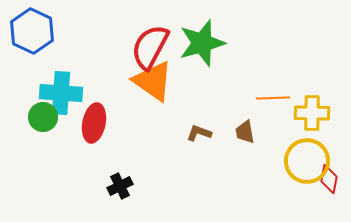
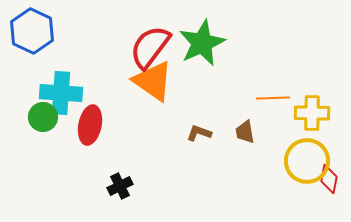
green star: rotated 9 degrees counterclockwise
red semicircle: rotated 9 degrees clockwise
red ellipse: moved 4 px left, 2 px down
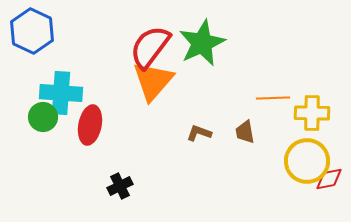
orange triangle: rotated 36 degrees clockwise
red diamond: rotated 68 degrees clockwise
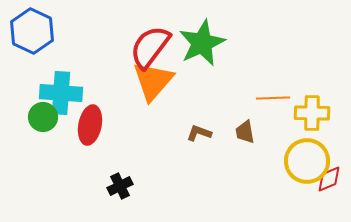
red diamond: rotated 12 degrees counterclockwise
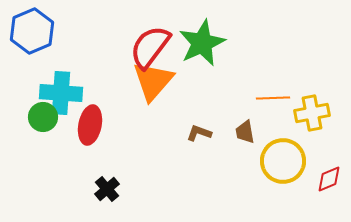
blue hexagon: rotated 12 degrees clockwise
yellow cross: rotated 12 degrees counterclockwise
yellow circle: moved 24 px left
black cross: moved 13 px left, 3 px down; rotated 15 degrees counterclockwise
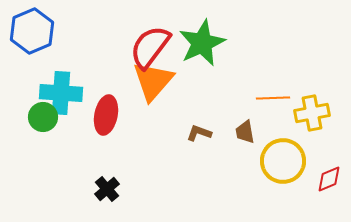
red ellipse: moved 16 px right, 10 px up
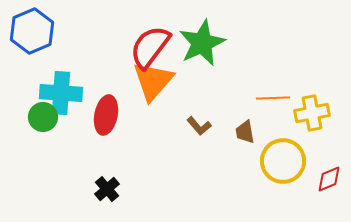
brown L-shape: moved 7 px up; rotated 150 degrees counterclockwise
